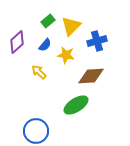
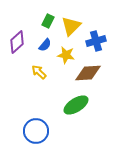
green rectangle: rotated 24 degrees counterclockwise
blue cross: moved 1 px left
brown diamond: moved 3 px left, 3 px up
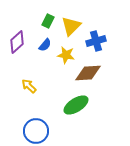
yellow arrow: moved 10 px left, 14 px down
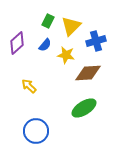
purple diamond: moved 1 px down
green ellipse: moved 8 px right, 3 px down
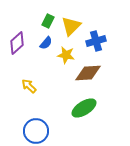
blue semicircle: moved 1 px right, 2 px up
